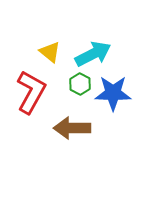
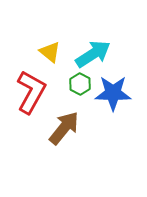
cyan arrow: rotated 6 degrees counterclockwise
brown arrow: moved 8 px left; rotated 129 degrees clockwise
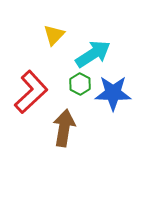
yellow triangle: moved 4 px right, 17 px up; rotated 35 degrees clockwise
red L-shape: rotated 18 degrees clockwise
brown arrow: rotated 30 degrees counterclockwise
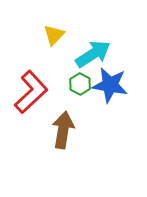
blue star: moved 3 px left, 8 px up; rotated 9 degrees clockwise
brown arrow: moved 1 px left, 2 px down
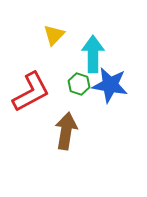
cyan arrow: rotated 57 degrees counterclockwise
green hexagon: moved 1 px left; rotated 10 degrees counterclockwise
red L-shape: rotated 15 degrees clockwise
brown arrow: moved 3 px right, 1 px down
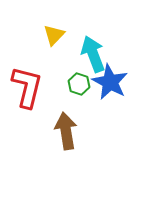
cyan arrow: rotated 21 degrees counterclockwise
blue star: moved 3 px up; rotated 18 degrees clockwise
red L-shape: moved 4 px left, 5 px up; rotated 48 degrees counterclockwise
brown arrow: rotated 18 degrees counterclockwise
